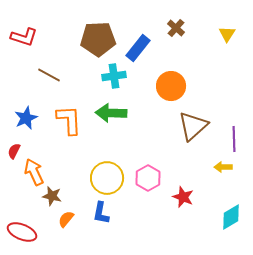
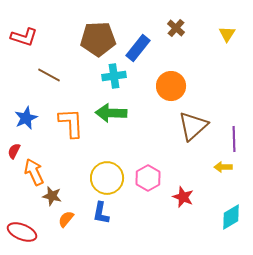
orange L-shape: moved 2 px right, 3 px down
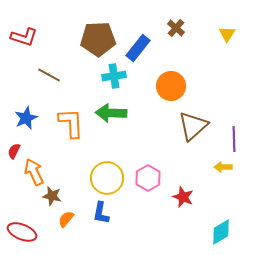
cyan diamond: moved 10 px left, 15 px down
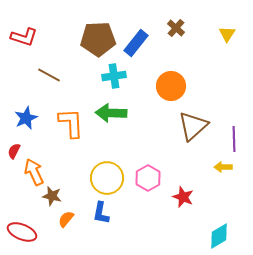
blue rectangle: moved 2 px left, 5 px up
cyan diamond: moved 2 px left, 4 px down
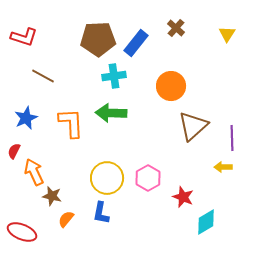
brown line: moved 6 px left, 1 px down
purple line: moved 2 px left, 1 px up
cyan diamond: moved 13 px left, 14 px up
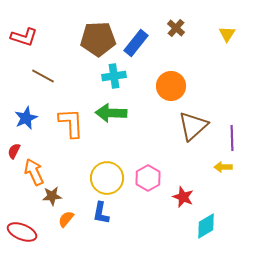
brown star: rotated 18 degrees counterclockwise
cyan diamond: moved 4 px down
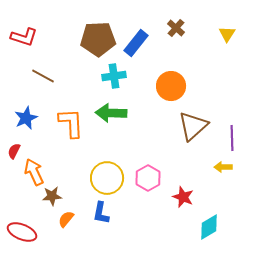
cyan diamond: moved 3 px right, 1 px down
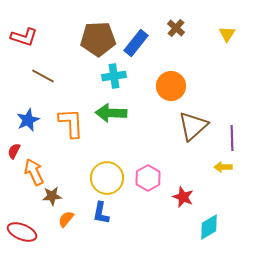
blue star: moved 2 px right, 2 px down
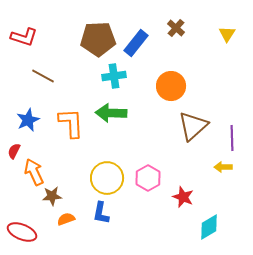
orange semicircle: rotated 30 degrees clockwise
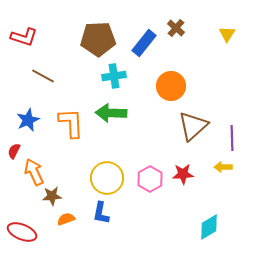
blue rectangle: moved 8 px right
pink hexagon: moved 2 px right, 1 px down
red star: moved 23 px up; rotated 25 degrees counterclockwise
